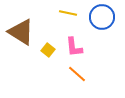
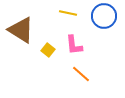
blue circle: moved 2 px right, 1 px up
brown triangle: moved 2 px up
pink L-shape: moved 2 px up
orange line: moved 4 px right
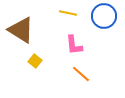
yellow square: moved 13 px left, 11 px down
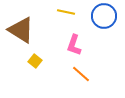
yellow line: moved 2 px left, 1 px up
pink L-shape: rotated 25 degrees clockwise
